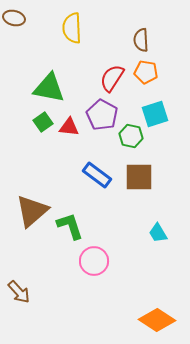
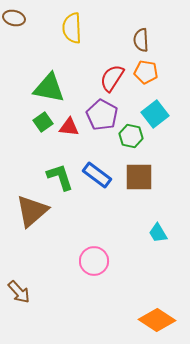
cyan square: rotated 20 degrees counterclockwise
green L-shape: moved 10 px left, 49 px up
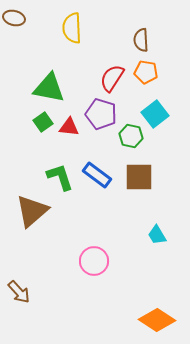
purple pentagon: moved 1 px left, 1 px up; rotated 12 degrees counterclockwise
cyan trapezoid: moved 1 px left, 2 px down
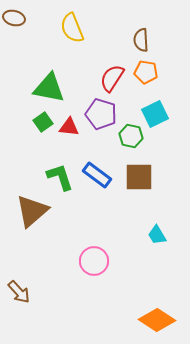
yellow semicircle: rotated 20 degrees counterclockwise
cyan square: rotated 12 degrees clockwise
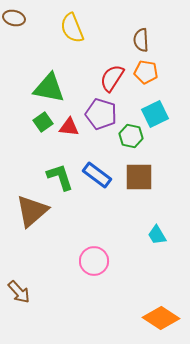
orange diamond: moved 4 px right, 2 px up
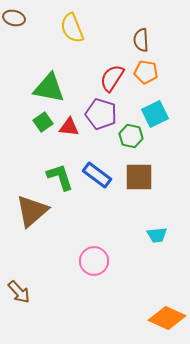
cyan trapezoid: rotated 65 degrees counterclockwise
orange diamond: moved 6 px right; rotated 9 degrees counterclockwise
